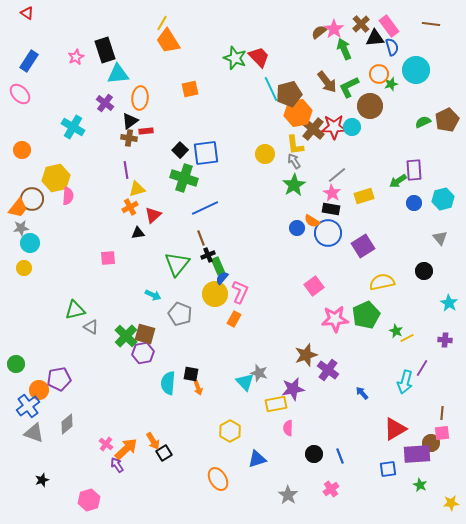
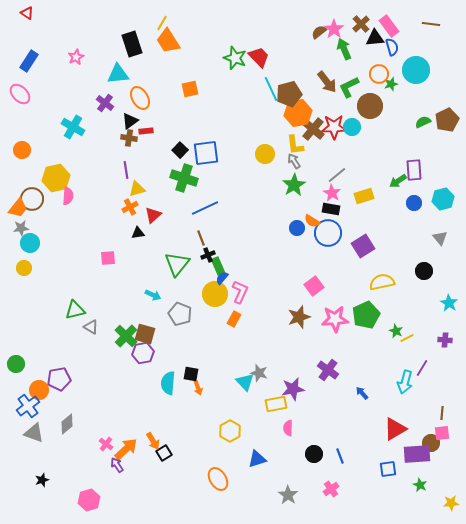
black rectangle at (105, 50): moved 27 px right, 6 px up
orange ellipse at (140, 98): rotated 35 degrees counterclockwise
brown star at (306, 355): moved 7 px left, 38 px up
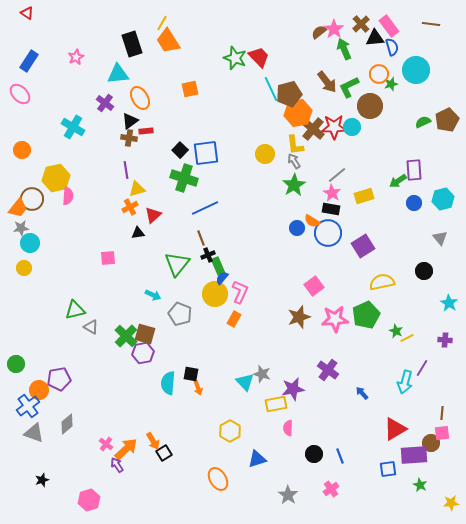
gray star at (259, 373): moved 3 px right, 1 px down
purple rectangle at (417, 454): moved 3 px left, 1 px down
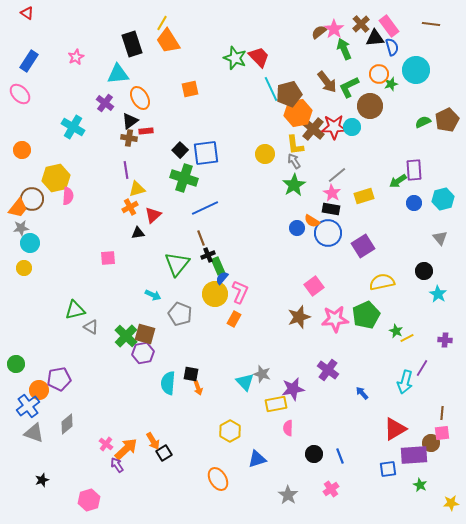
cyan star at (449, 303): moved 11 px left, 9 px up
